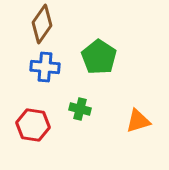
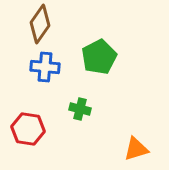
brown diamond: moved 2 px left
green pentagon: rotated 12 degrees clockwise
orange triangle: moved 2 px left, 28 px down
red hexagon: moved 5 px left, 4 px down
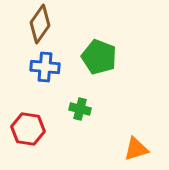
green pentagon: rotated 24 degrees counterclockwise
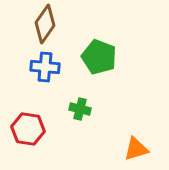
brown diamond: moved 5 px right
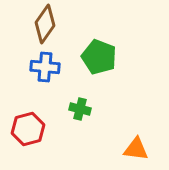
red hexagon: rotated 24 degrees counterclockwise
orange triangle: rotated 24 degrees clockwise
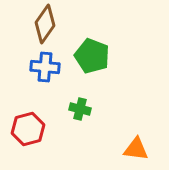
green pentagon: moved 7 px left, 1 px up
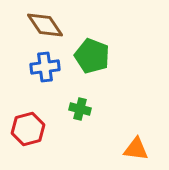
brown diamond: moved 1 px down; rotated 69 degrees counterclockwise
blue cross: rotated 12 degrees counterclockwise
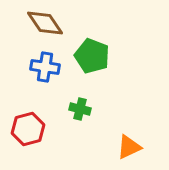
brown diamond: moved 2 px up
blue cross: rotated 16 degrees clockwise
orange triangle: moved 7 px left, 2 px up; rotated 32 degrees counterclockwise
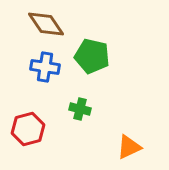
brown diamond: moved 1 px right, 1 px down
green pentagon: rotated 8 degrees counterclockwise
